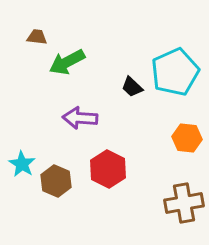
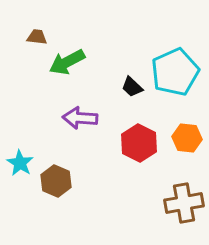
cyan star: moved 2 px left, 1 px up
red hexagon: moved 31 px right, 26 px up
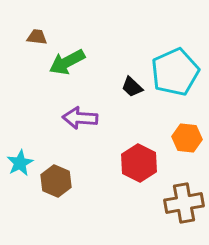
red hexagon: moved 20 px down
cyan star: rotated 12 degrees clockwise
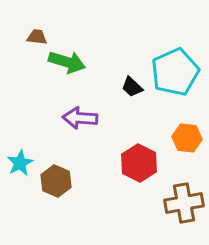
green arrow: rotated 135 degrees counterclockwise
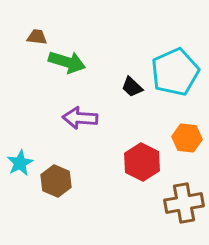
red hexagon: moved 3 px right, 1 px up
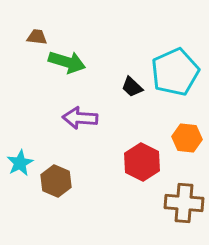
brown cross: rotated 15 degrees clockwise
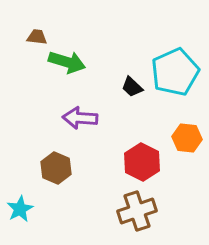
cyan star: moved 46 px down
brown hexagon: moved 13 px up
brown cross: moved 47 px left, 8 px down; rotated 24 degrees counterclockwise
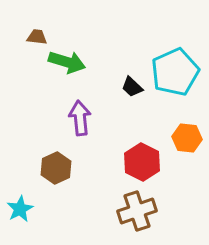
purple arrow: rotated 80 degrees clockwise
brown hexagon: rotated 12 degrees clockwise
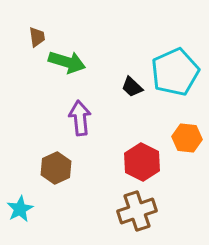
brown trapezoid: rotated 75 degrees clockwise
